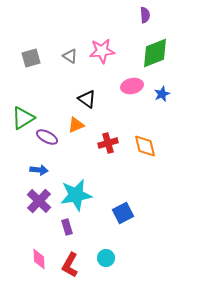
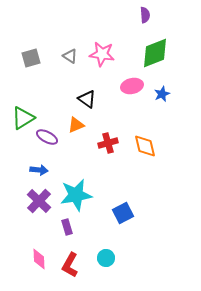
pink star: moved 3 px down; rotated 15 degrees clockwise
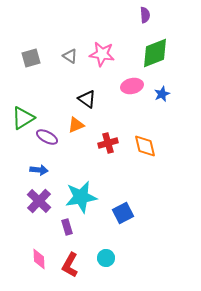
cyan star: moved 5 px right, 2 px down
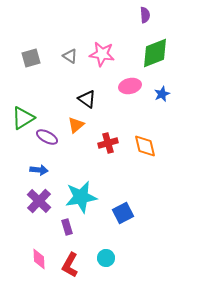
pink ellipse: moved 2 px left
orange triangle: rotated 18 degrees counterclockwise
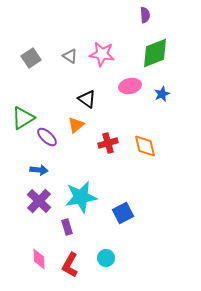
gray square: rotated 18 degrees counterclockwise
purple ellipse: rotated 15 degrees clockwise
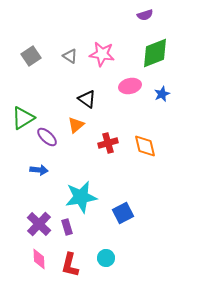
purple semicircle: rotated 77 degrees clockwise
gray square: moved 2 px up
purple cross: moved 23 px down
red L-shape: rotated 15 degrees counterclockwise
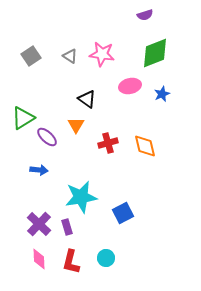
orange triangle: rotated 18 degrees counterclockwise
red L-shape: moved 1 px right, 3 px up
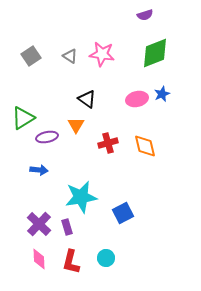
pink ellipse: moved 7 px right, 13 px down
purple ellipse: rotated 55 degrees counterclockwise
